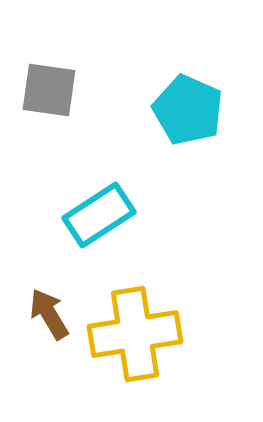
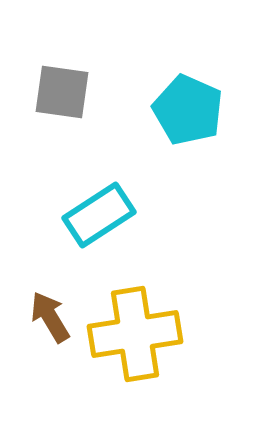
gray square: moved 13 px right, 2 px down
brown arrow: moved 1 px right, 3 px down
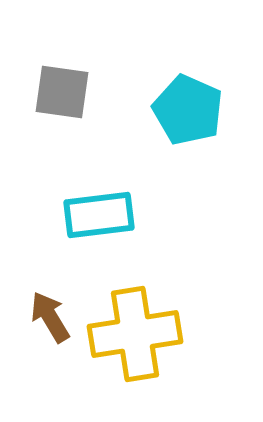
cyan rectangle: rotated 26 degrees clockwise
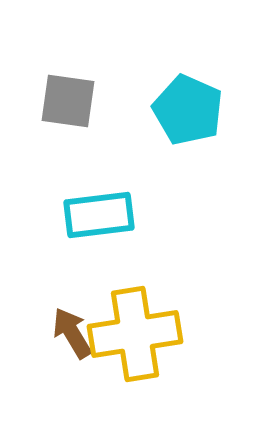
gray square: moved 6 px right, 9 px down
brown arrow: moved 22 px right, 16 px down
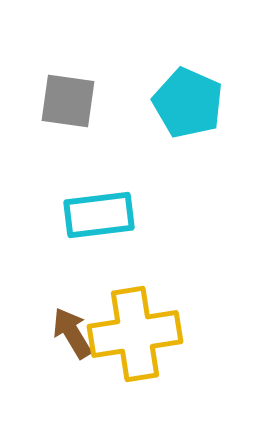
cyan pentagon: moved 7 px up
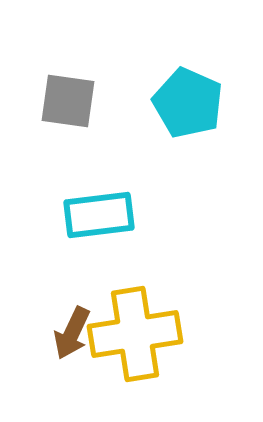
brown arrow: rotated 124 degrees counterclockwise
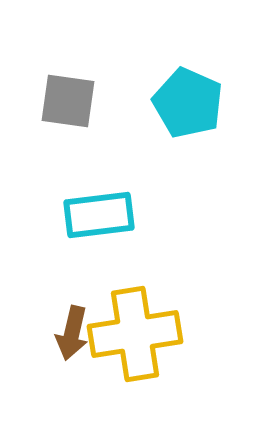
brown arrow: rotated 12 degrees counterclockwise
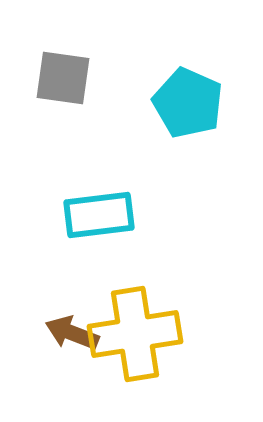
gray square: moved 5 px left, 23 px up
brown arrow: rotated 98 degrees clockwise
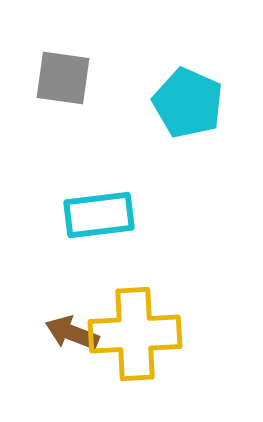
yellow cross: rotated 6 degrees clockwise
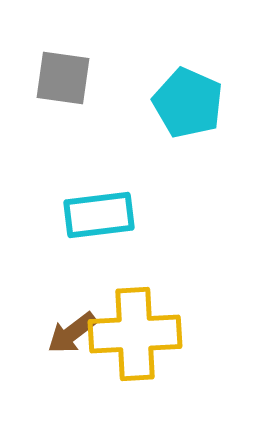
brown arrow: rotated 58 degrees counterclockwise
